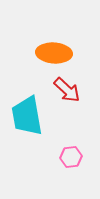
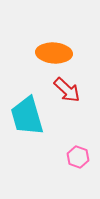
cyan trapezoid: rotated 6 degrees counterclockwise
pink hexagon: moved 7 px right; rotated 25 degrees clockwise
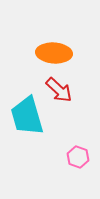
red arrow: moved 8 px left
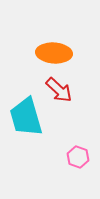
cyan trapezoid: moved 1 px left, 1 px down
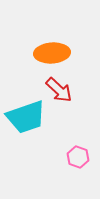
orange ellipse: moved 2 px left; rotated 8 degrees counterclockwise
cyan trapezoid: rotated 93 degrees counterclockwise
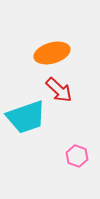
orange ellipse: rotated 12 degrees counterclockwise
pink hexagon: moved 1 px left, 1 px up
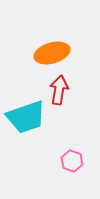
red arrow: rotated 124 degrees counterclockwise
pink hexagon: moved 5 px left, 5 px down
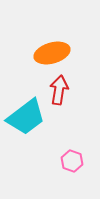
cyan trapezoid: rotated 18 degrees counterclockwise
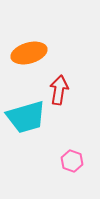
orange ellipse: moved 23 px left
cyan trapezoid: rotated 21 degrees clockwise
